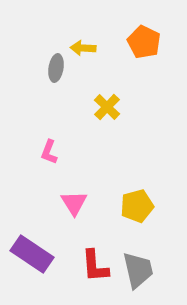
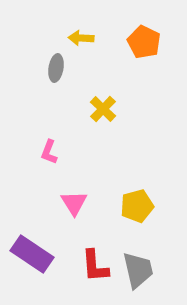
yellow arrow: moved 2 px left, 10 px up
yellow cross: moved 4 px left, 2 px down
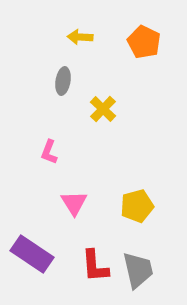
yellow arrow: moved 1 px left, 1 px up
gray ellipse: moved 7 px right, 13 px down
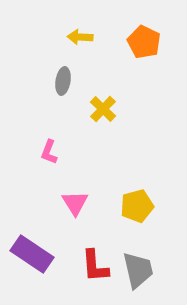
pink triangle: moved 1 px right
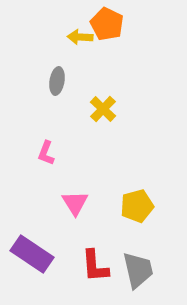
orange pentagon: moved 37 px left, 18 px up
gray ellipse: moved 6 px left
pink L-shape: moved 3 px left, 1 px down
